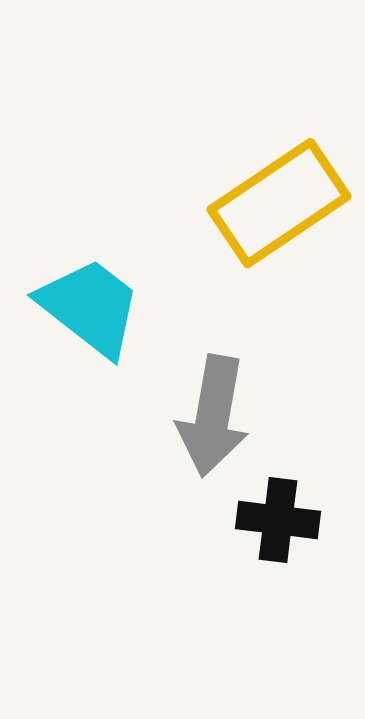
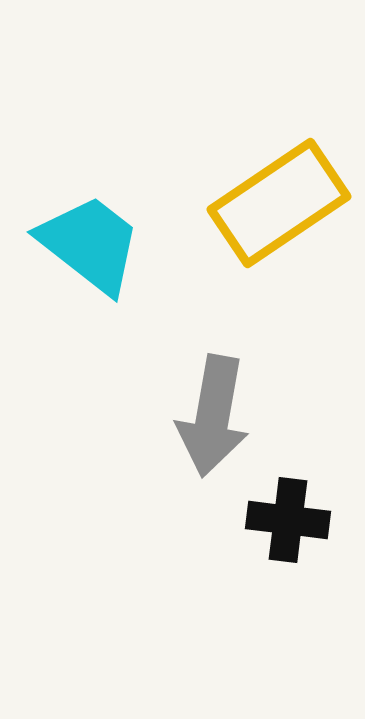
cyan trapezoid: moved 63 px up
black cross: moved 10 px right
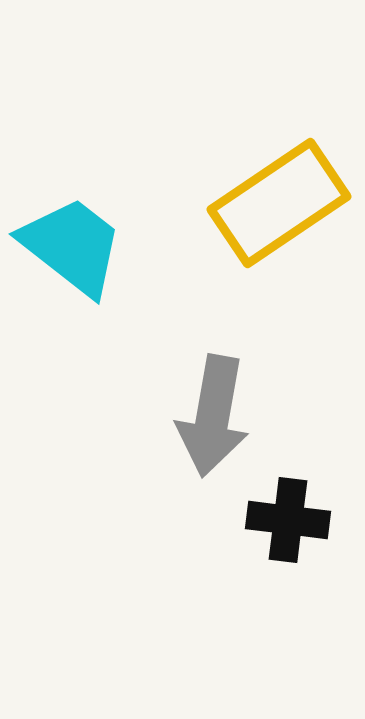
cyan trapezoid: moved 18 px left, 2 px down
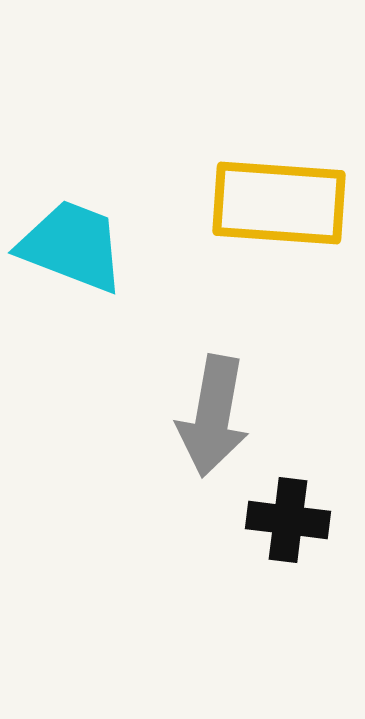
yellow rectangle: rotated 38 degrees clockwise
cyan trapezoid: rotated 17 degrees counterclockwise
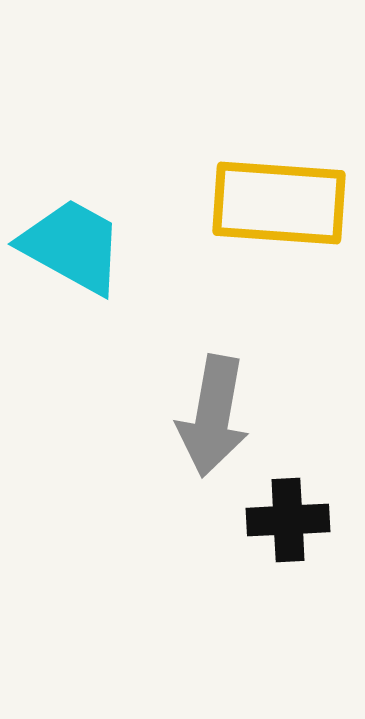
cyan trapezoid: rotated 8 degrees clockwise
black cross: rotated 10 degrees counterclockwise
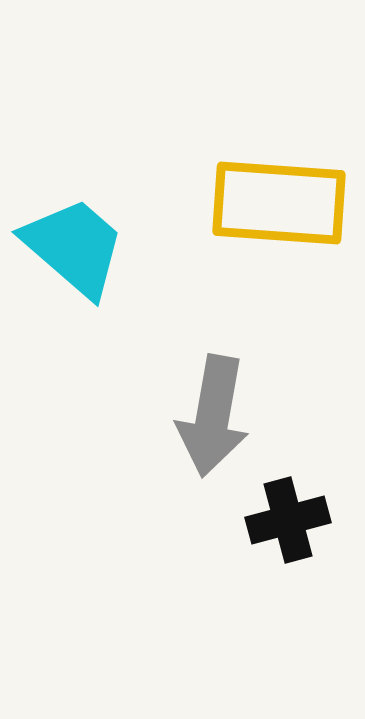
cyan trapezoid: moved 2 px right, 1 px down; rotated 12 degrees clockwise
black cross: rotated 12 degrees counterclockwise
